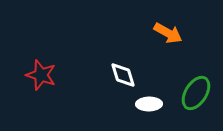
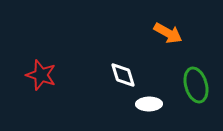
green ellipse: moved 8 px up; rotated 48 degrees counterclockwise
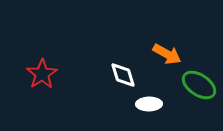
orange arrow: moved 1 px left, 21 px down
red star: moved 1 px right, 1 px up; rotated 20 degrees clockwise
green ellipse: moved 3 px right; rotated 40 degrees counterclockwise
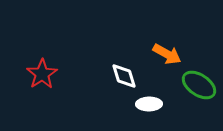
white diamond: moved 1 px right, 1 px down
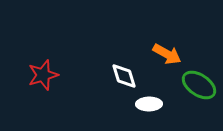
red star: moved 1 px right, 1 px down; rotated 16 degrees clockwise
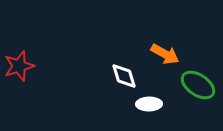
orange arrow: moved 2 px left
red star: moved 24 px left, 9 px up
green ellipse: moved 1 px left
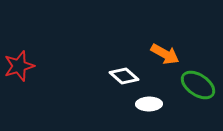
white diamond: rotated 32 degrees counterclockwise
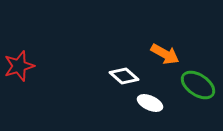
white ellipse: moved 1 px right, 1 px up; rotated 25 degrees clockwise
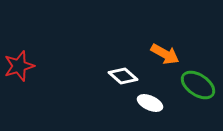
white diamond: moved 1 px left
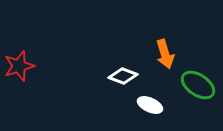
orange arrow: rotated 44 degrees clockwise
white diamond: rotated 20 degrees counterclockwise
white ellipse: moved 2 px down
